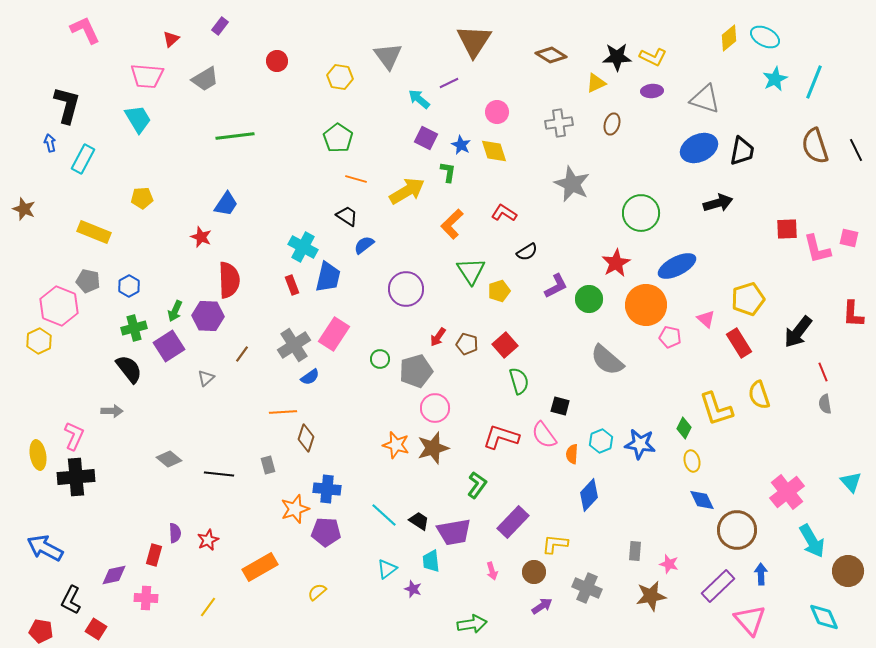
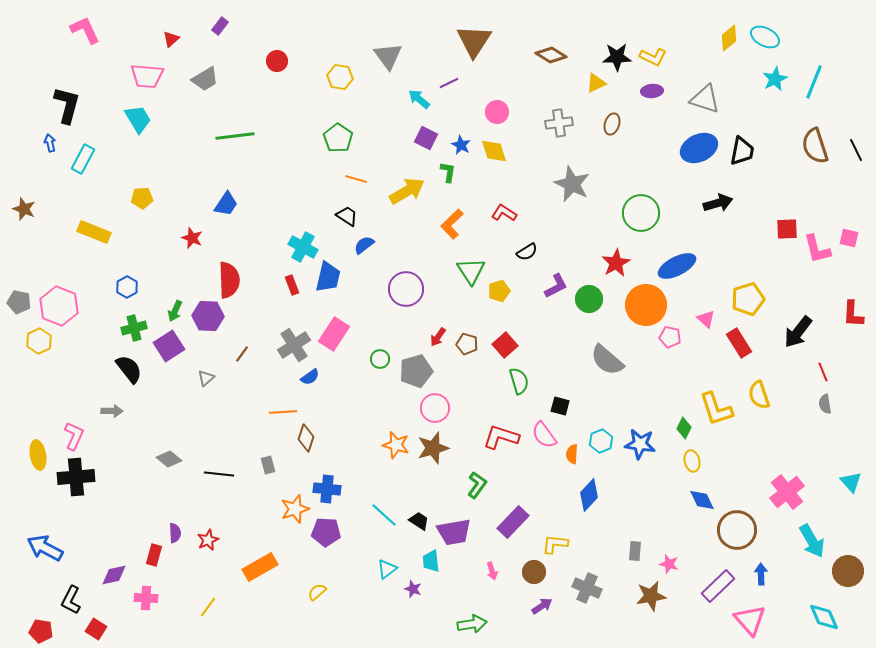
red star at (201, 237): moved 9 px left, 1 px down
gray pentagon at (88, 281): moved 69 px left, 21 px down
blue hexagon at (129, 286): moved 2 px left, 1 px down
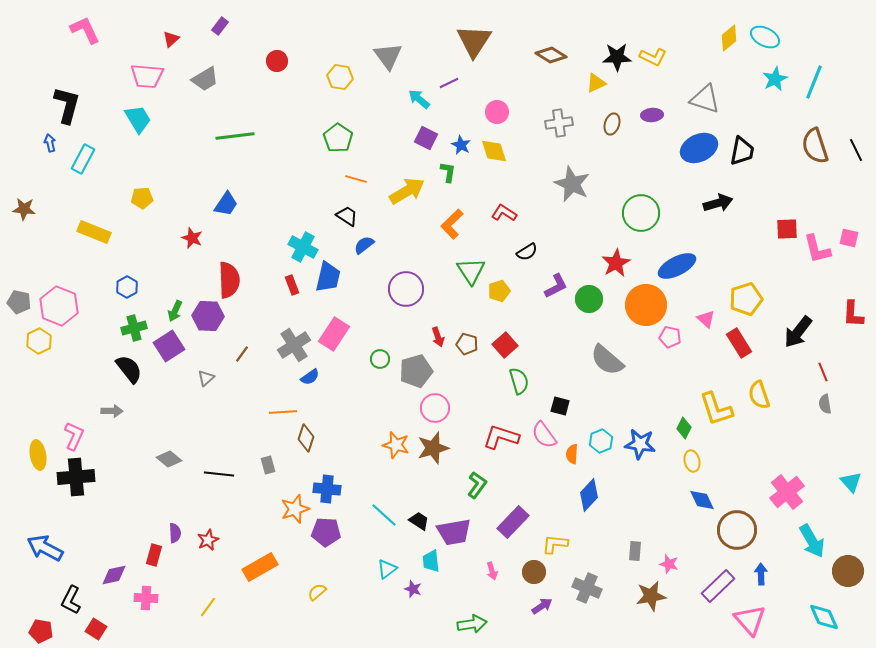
purple ellipse at (652, 91): moved 24 px down
brown star at (24, 209): rotated 15 degrees counterclockwise
yellow pentagon at (748, 299): moved 2 px left
red arrow at (438, 337): rotated 54 degrees counterclockwise
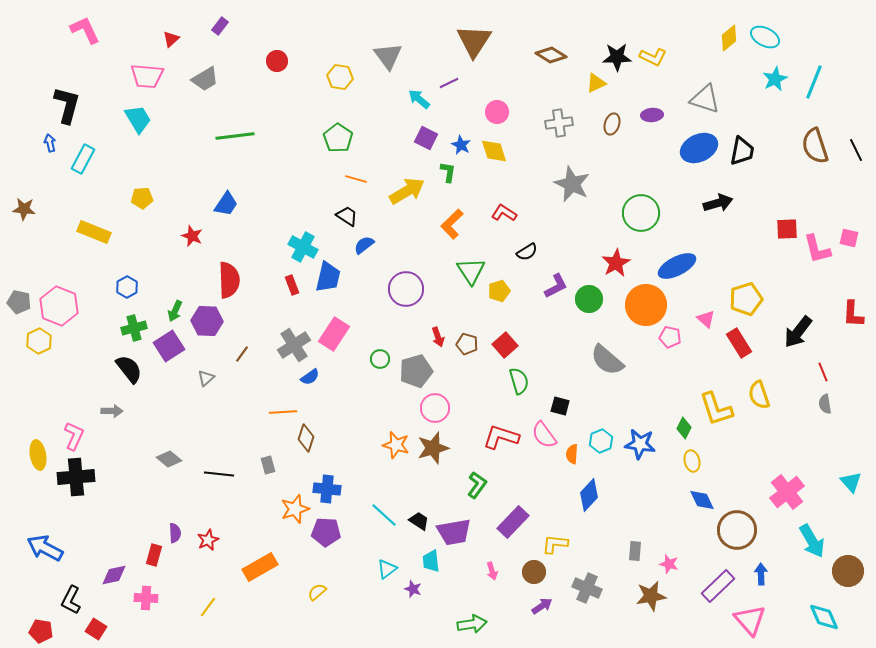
red star at (192, 238): moved 2 px up
purple hexagon at (208, 316): moved 1 px left, 5 px down
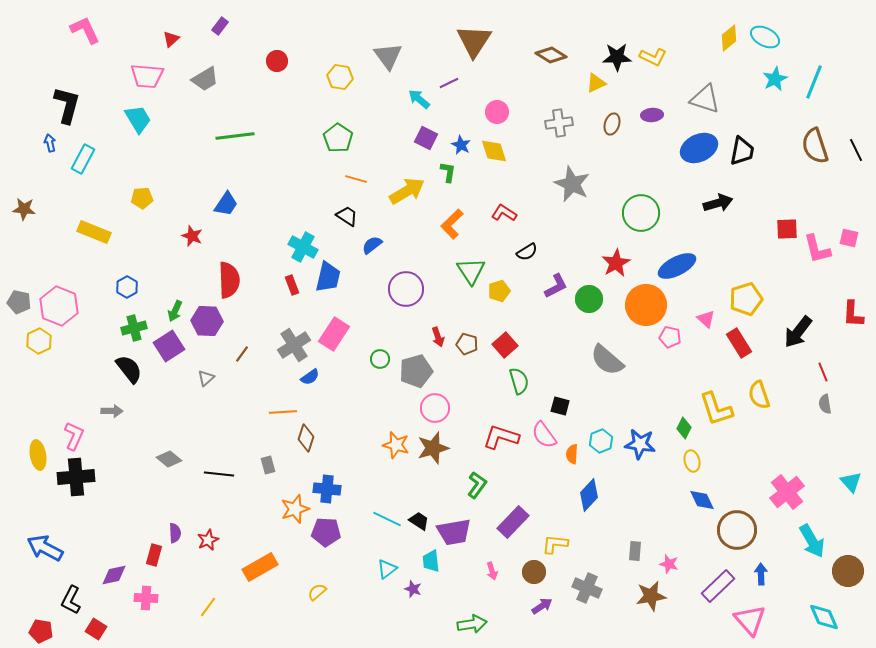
blue semicircle at (364, 245): moved 8 px right
cyan line at (384, 515): moved 3 px right, 4 px down; rotated 16 degrees counterclockwise
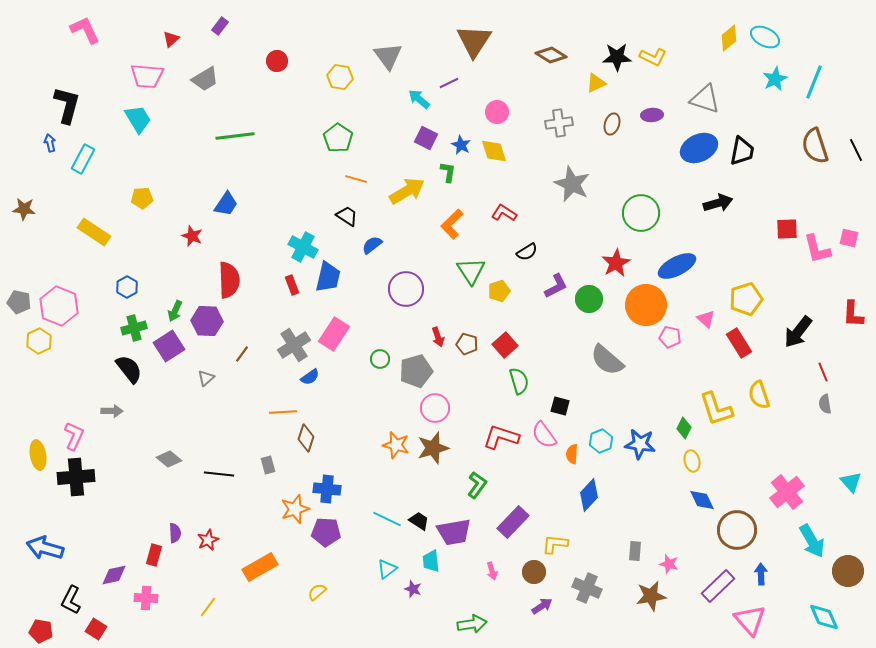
yellow rectangle at (94, 232): rotated 12 degrees clockwise
blue arrow at (45, 548): rotated 12 degrees counterclockwise
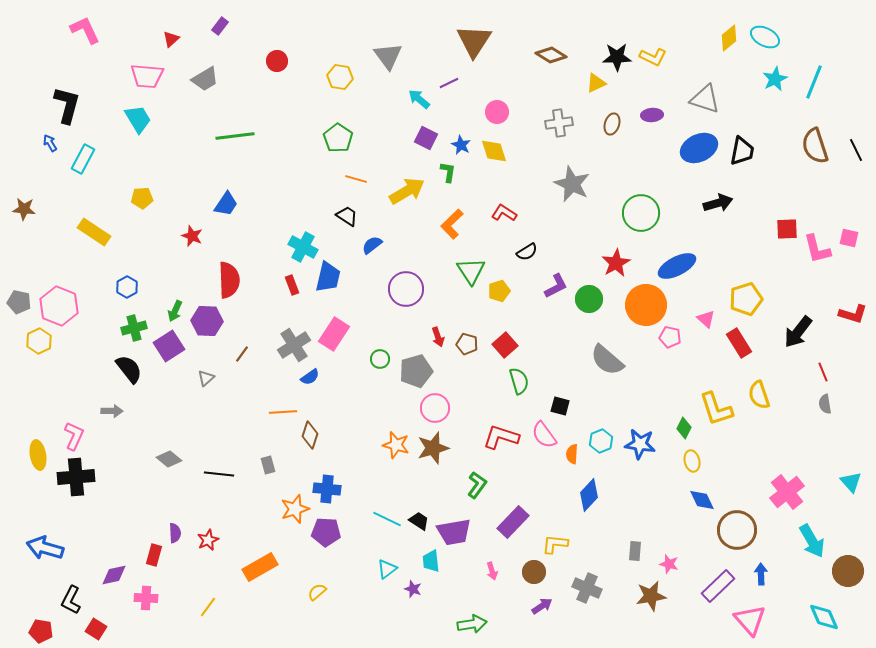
blue arrow at (50, 143): rotated 18 degrees counterclockwise
red L-shape at (853, 314): rotated 76 degrees counterclockwise
brown diamond at (306, 438): moved 4 px right, 3 px up
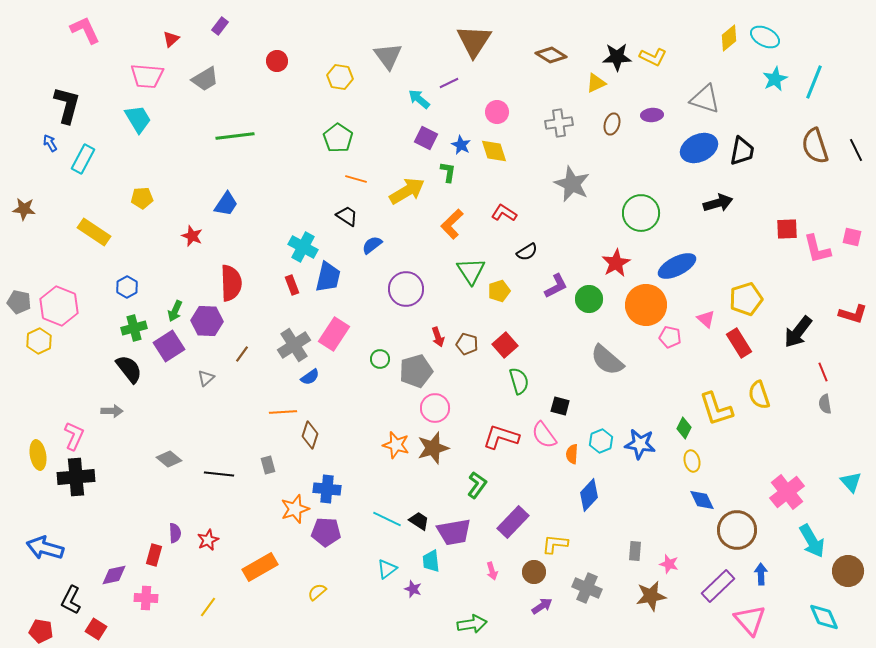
pink square at (849, 238): moved 3 px right, 1 px up
red semicircle at (229, 280): moved 2 px right, 3 px down
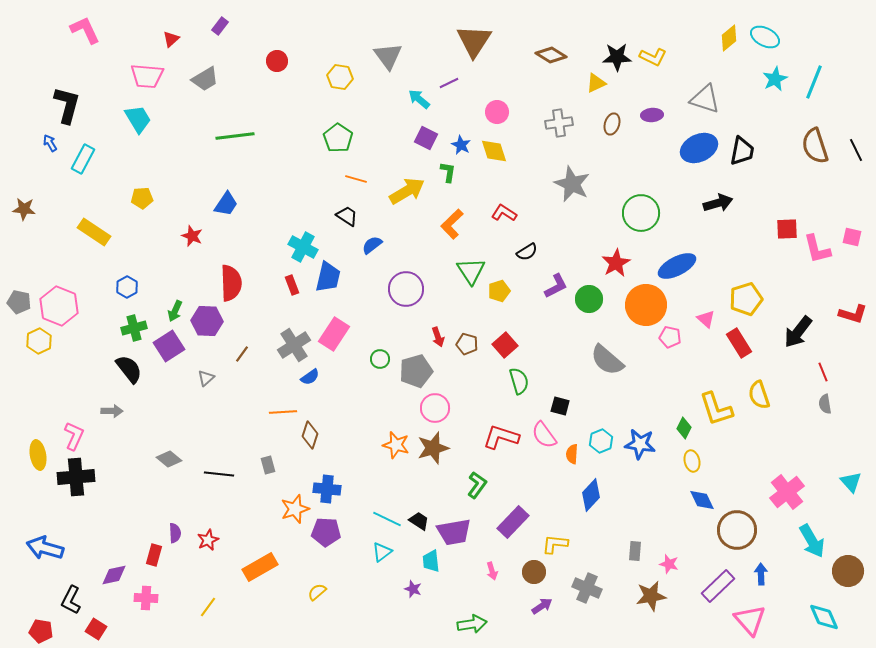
blue diamond at (589, 495): moved 2 px right
cyan triangle at (387, 569): moved 5 px left, 17 px up
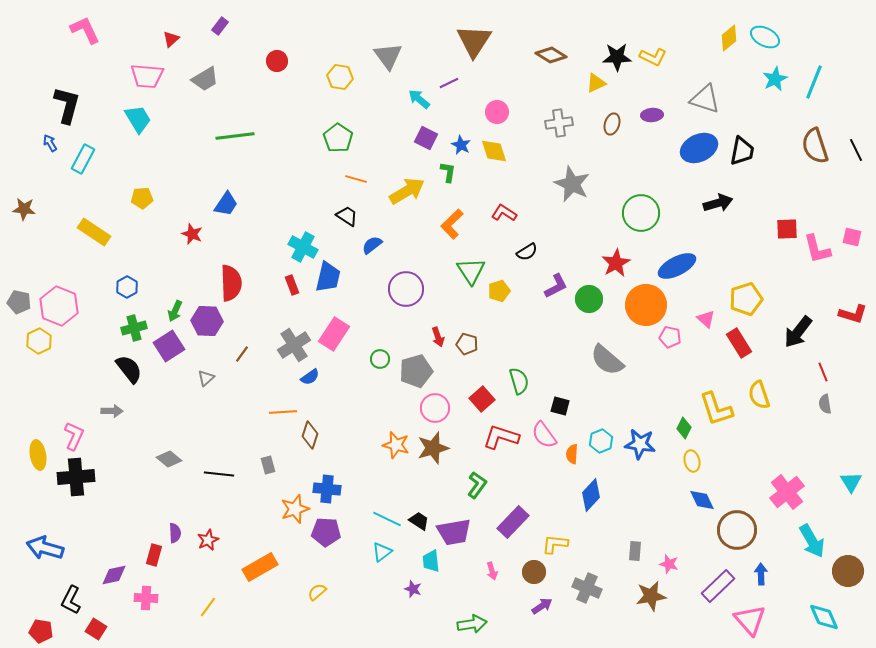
red star at (192, 236): moved 2 px up
red square at (505, 345): moved 23 px left, 54 px down
cyan triangle at (851, 482): rotated 10 degrees clockwise
